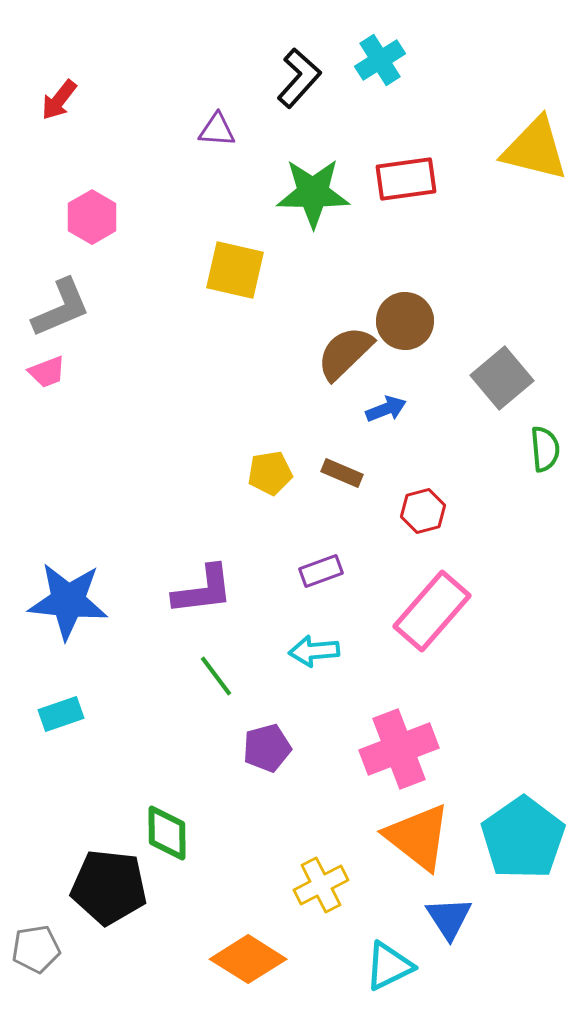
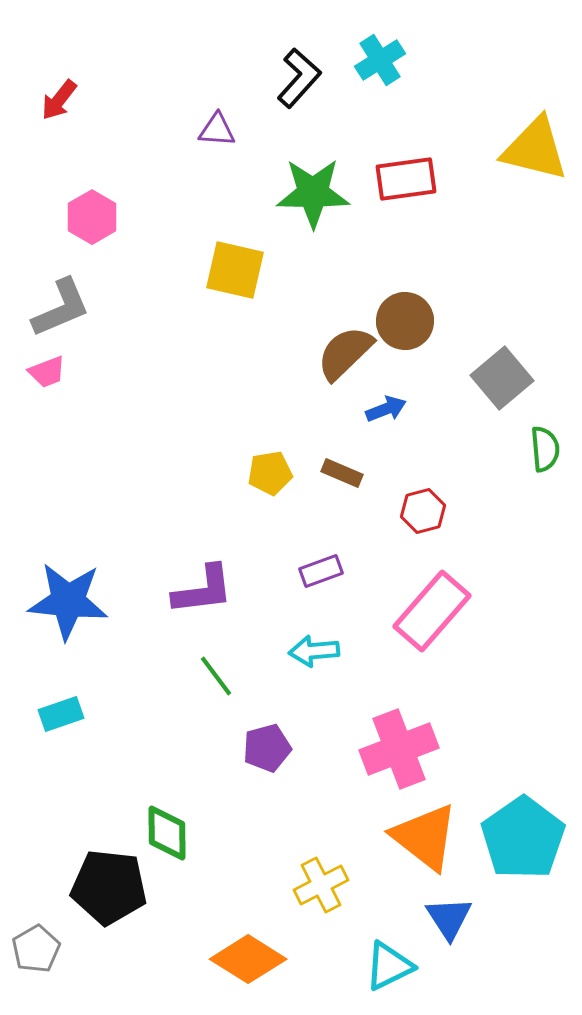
orange triangle: moved 7 px right
gray pentagon: rotated 21 degrees counterclockwise
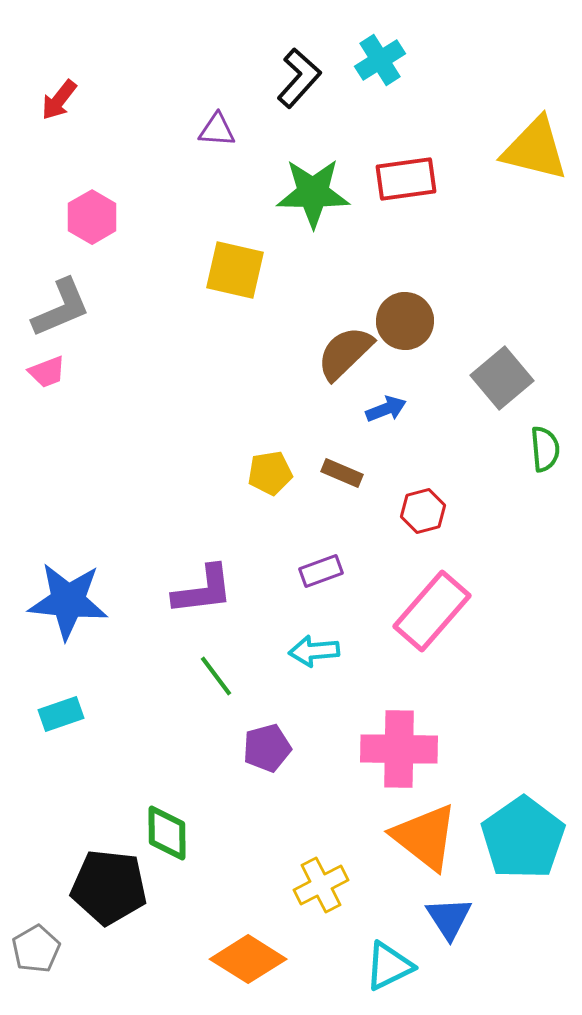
pink cross: rotated 22 degrees clockwise
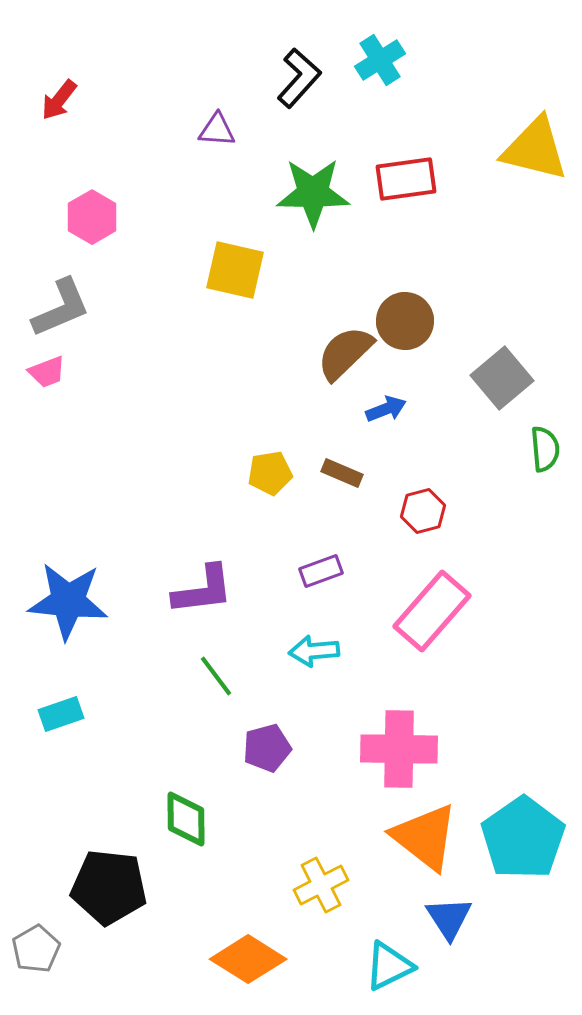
green diamond: moved 19 px right, 14 px up
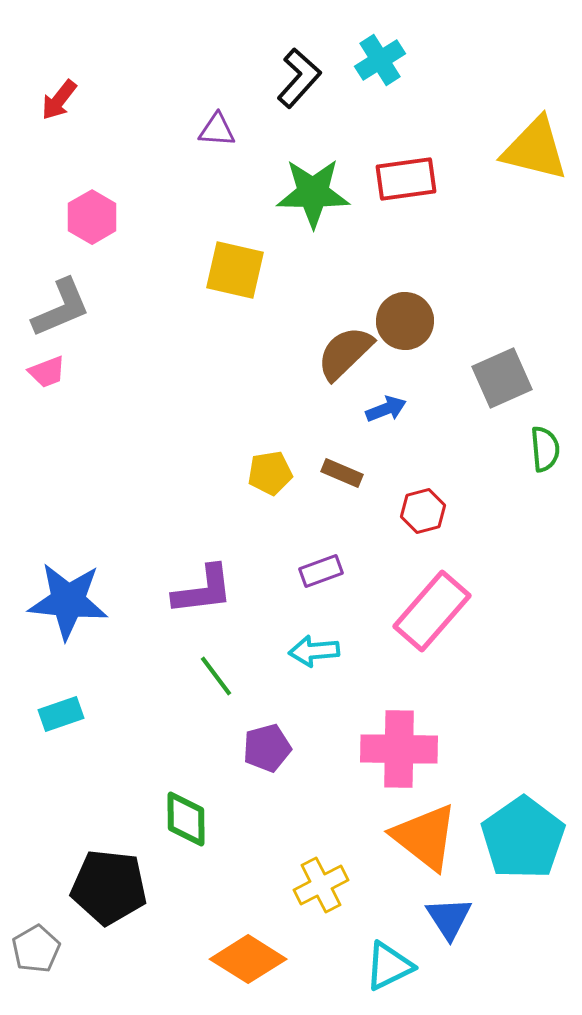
gray square: rotated 16 degrees clockwise
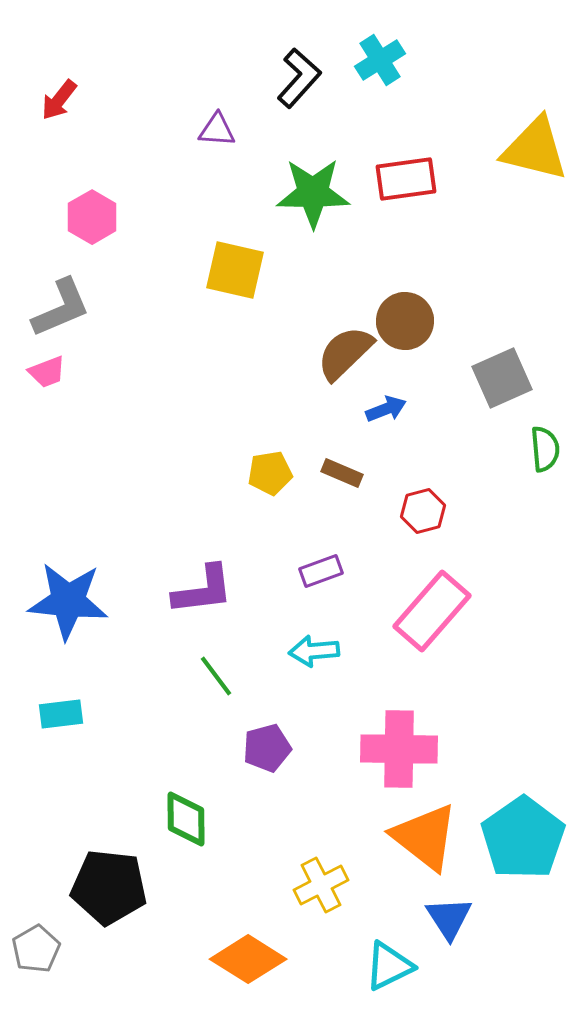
cyan rectangle: rotated 12 degrees clockwise
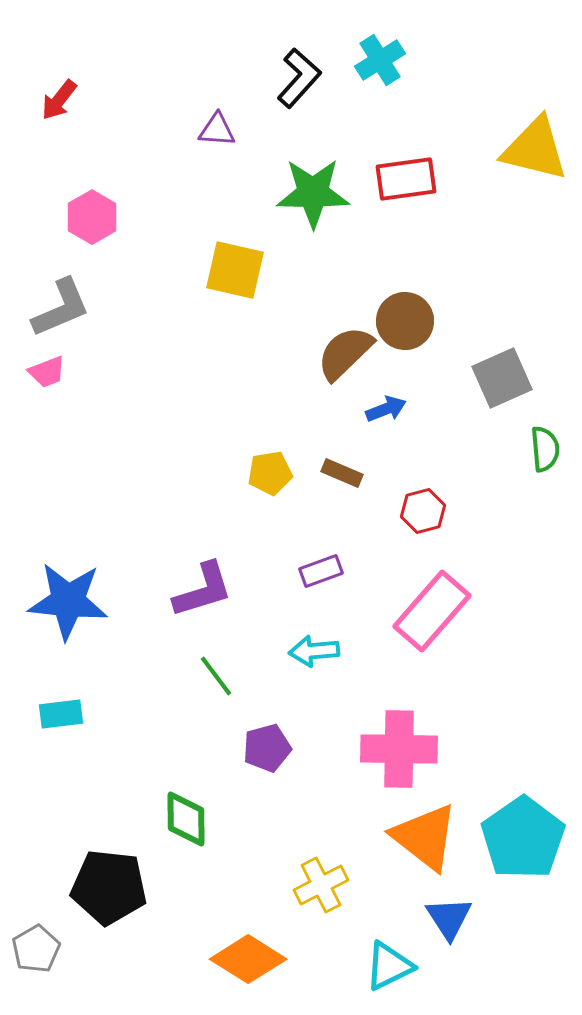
purple L-shape: rotated 10 degrees counterclockwise
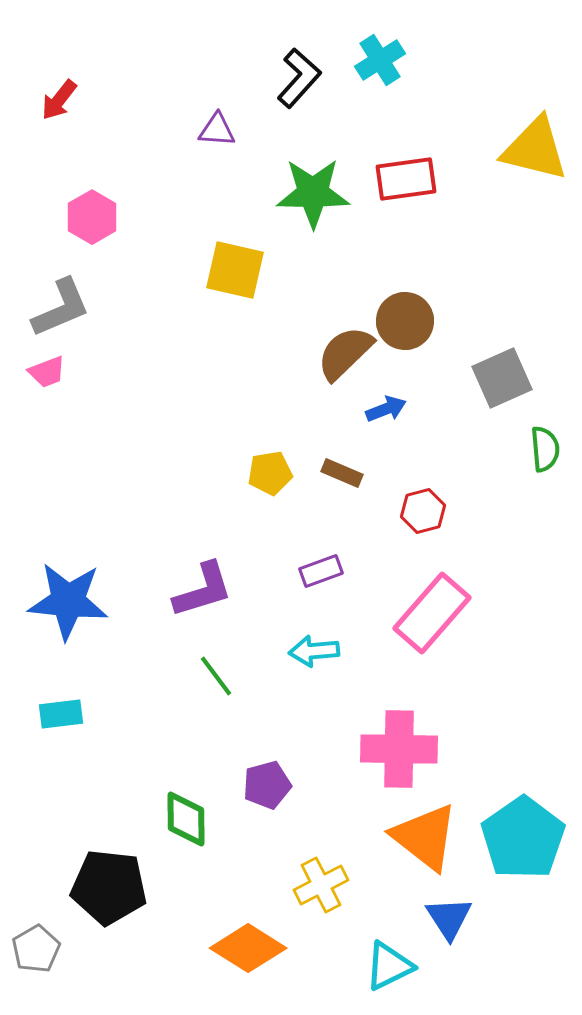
pink rectangle: moved 2 px down
purple pentagon: moved 37 px down
orange diamond: moved 11 px up
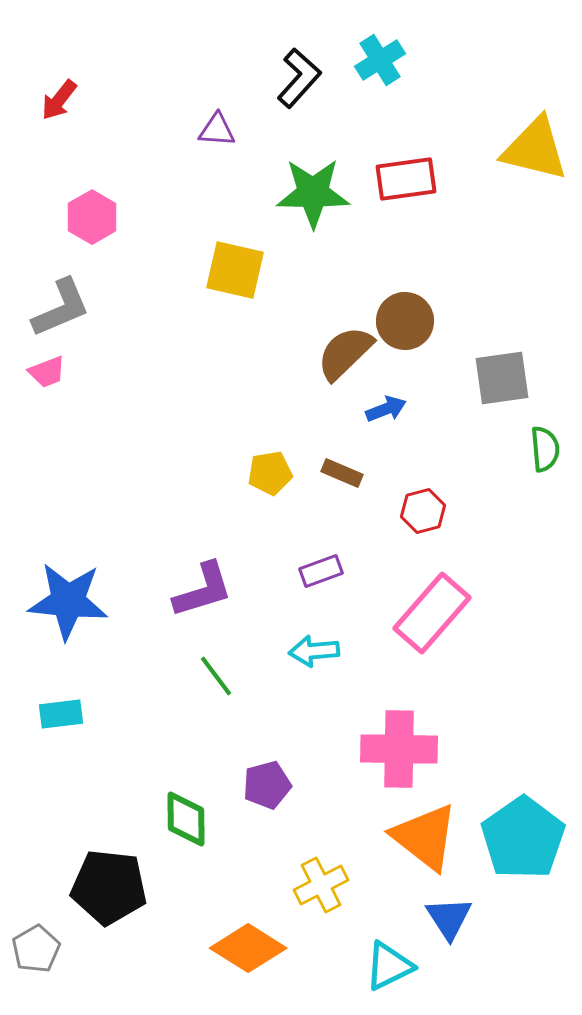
gray square: rotated 16 degrees clockwise
